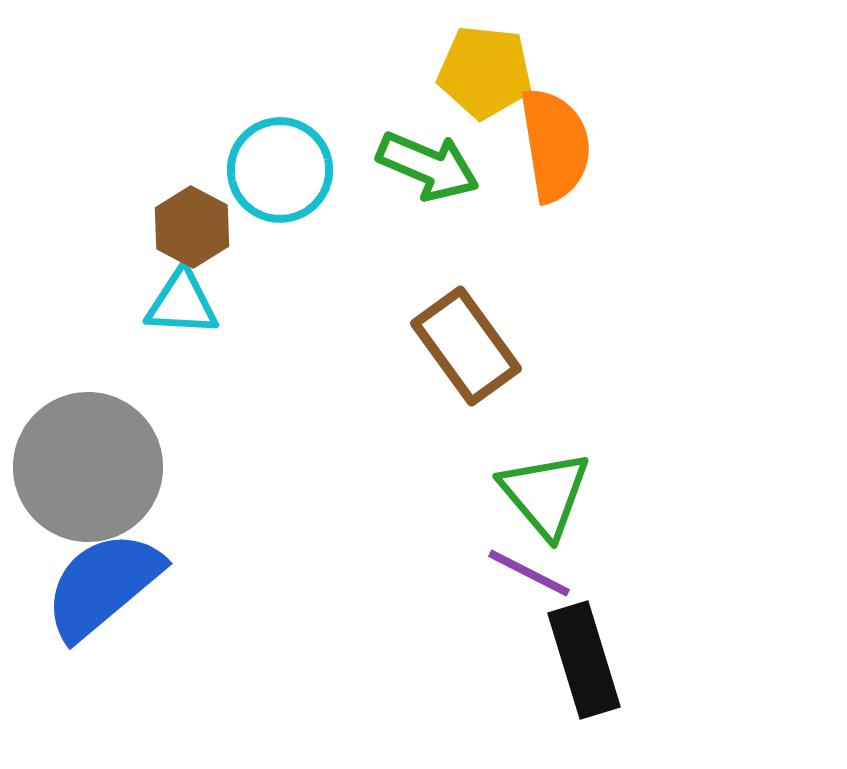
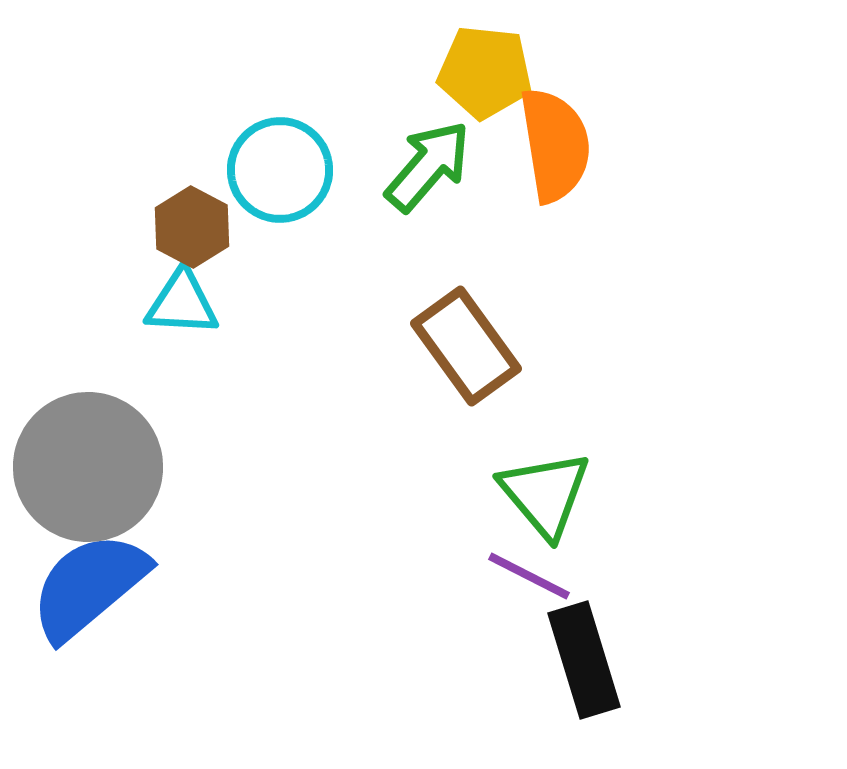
green arrow: rotated 72 degrees counterclockwise
purple line: moved 3 px down
blue semicircle: moved 14 px left, 1 px down
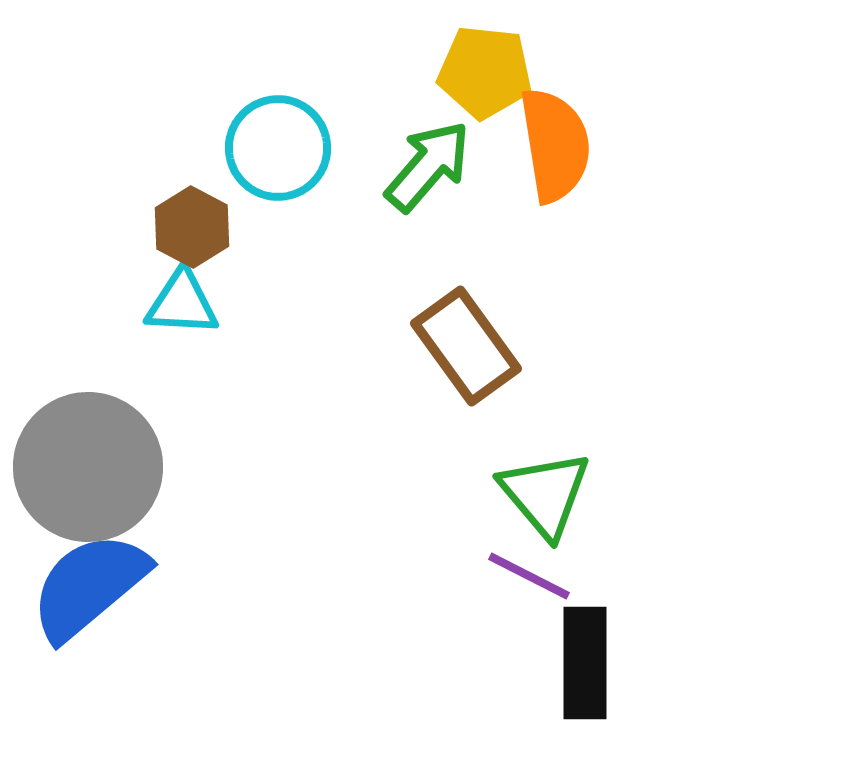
cyan circle: moved 2 px left, 22 px up
black rectangle: moved 1 px right, 3 px down; rotated 17 degrees clockwise
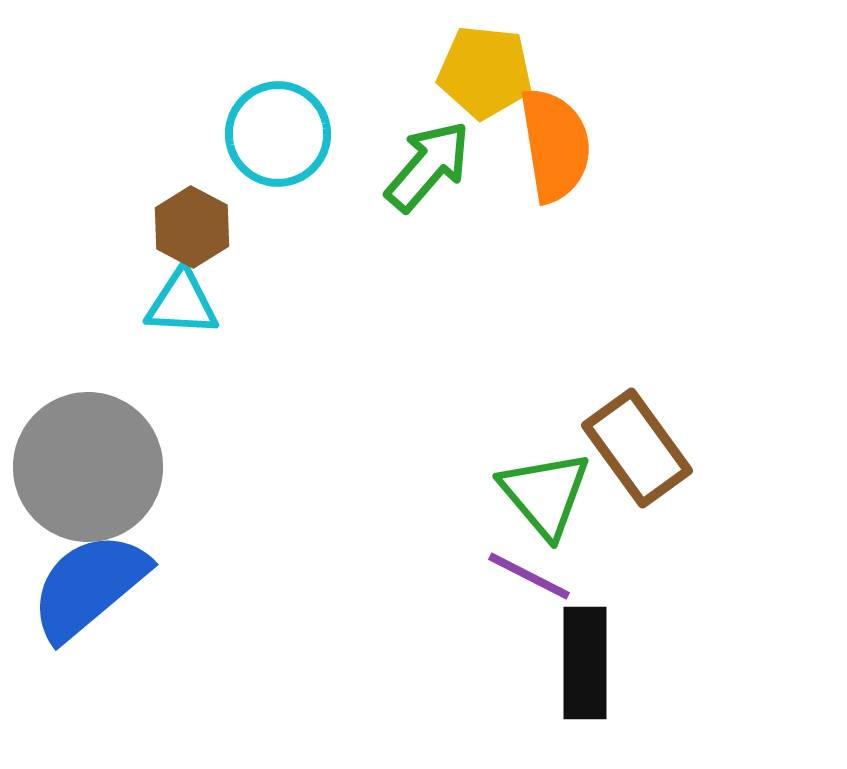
cyan circle: moved 14 px up
brown rectangle: moved 171 px right, 102 px down
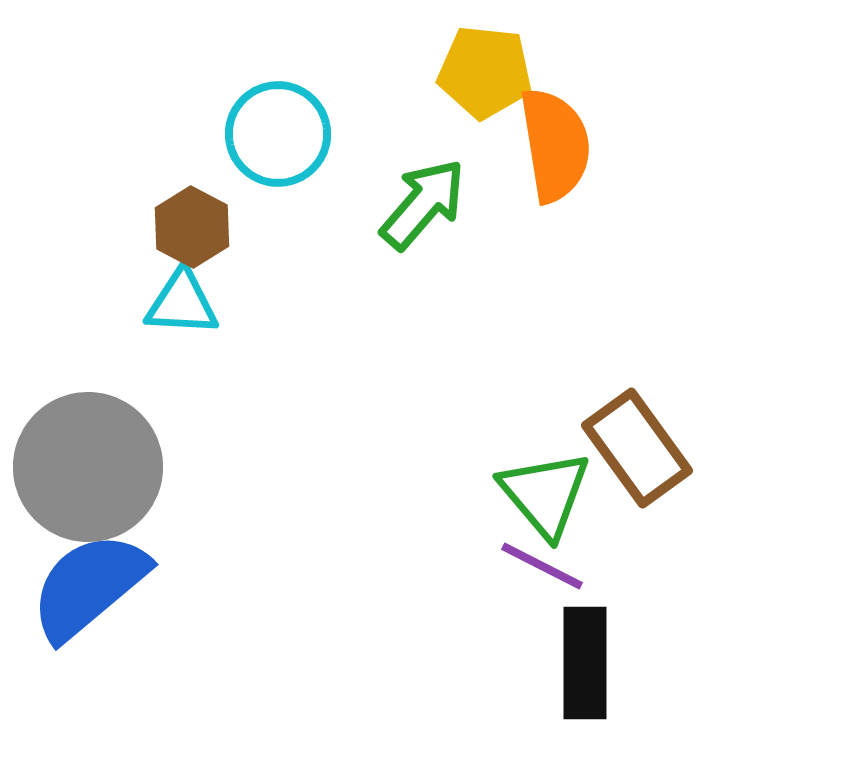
green arrow: moved 5 px left, 38 px down
purple line: moved 13 px right, 10 px up
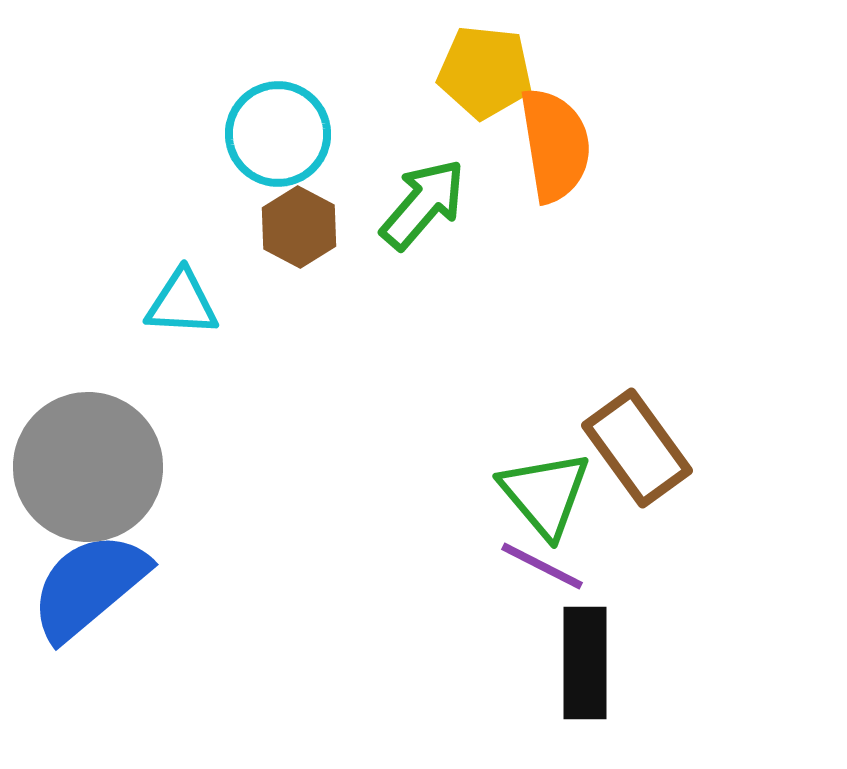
brown hexagon: moved 107 px right
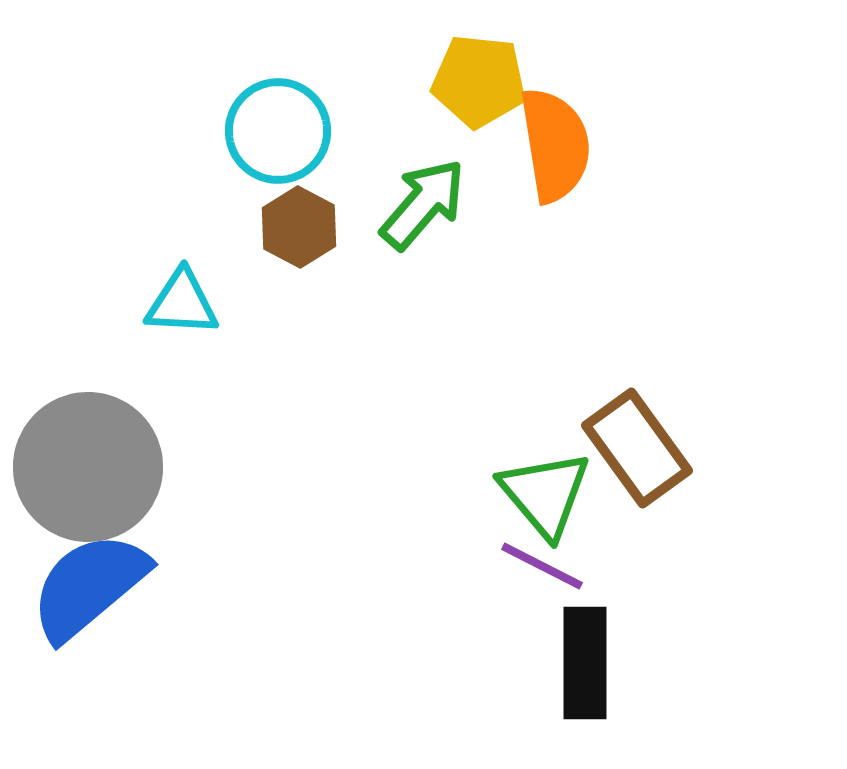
yellow pentagon: moved 6 px left, 9 px down
cyan circle: moved 3 px up
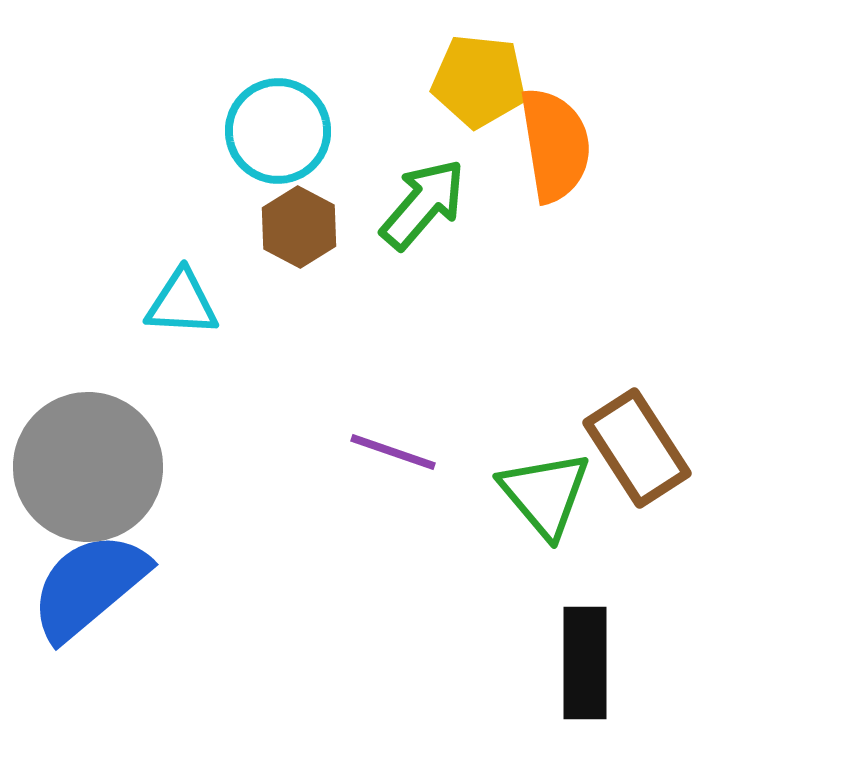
brown rectangle: rotated 3 degrees clockwise
purple line: moved 149 px left, 114 px up; rotated 8 degrees counterclockwise
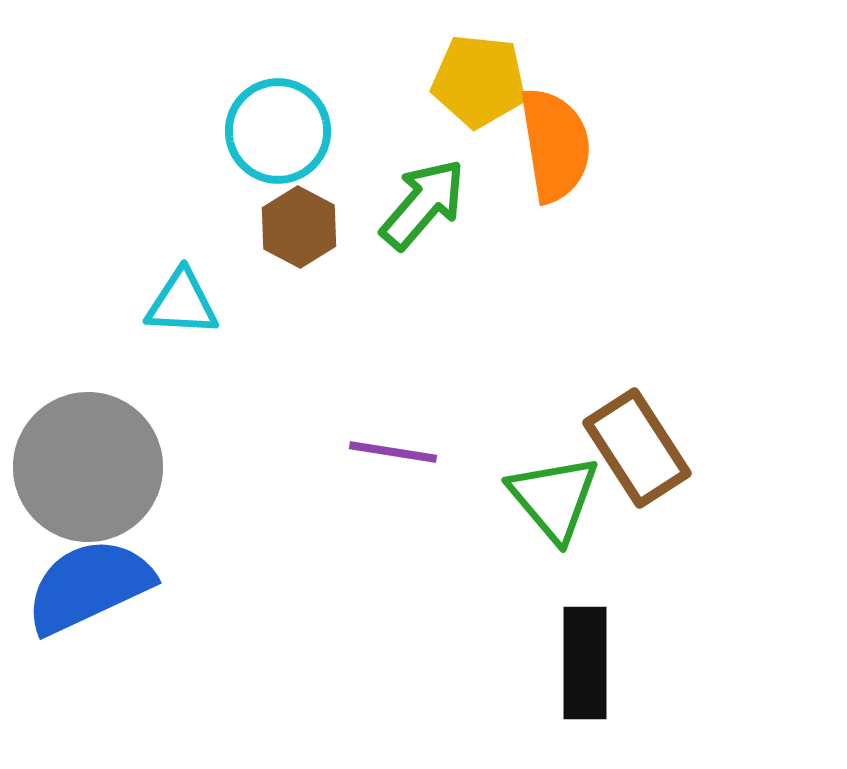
purple line: rotated 10 degrees counterclockwise
green triangle: moved 9 px right, 4 px down
blue semicircle: rotated 15 degrees clockwise
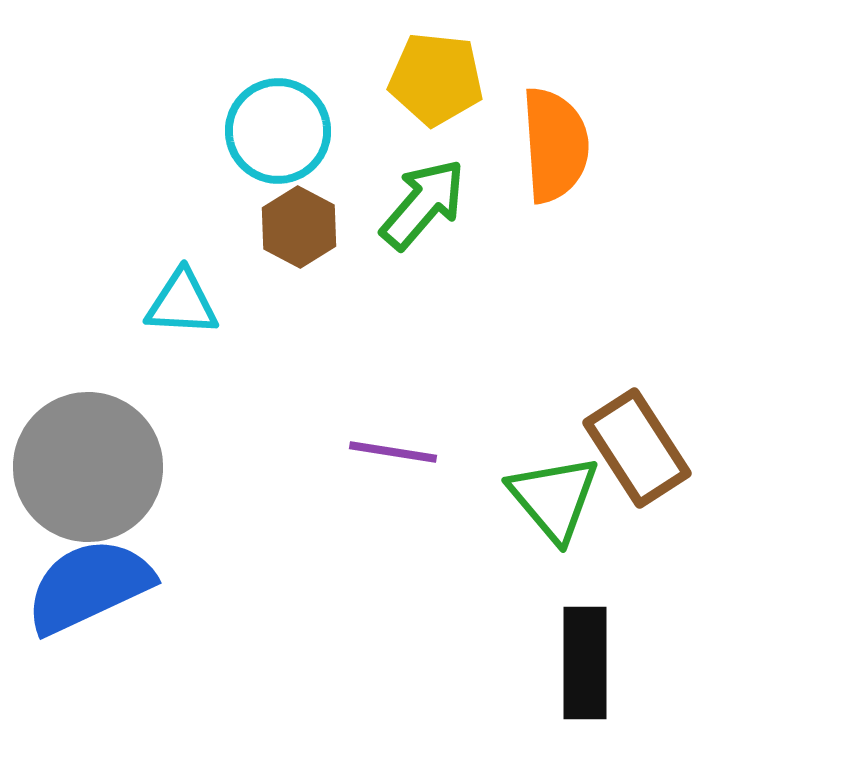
yellow pentagon: moved 43 px left, 2 px up
orange semicircle: rotated 5 degrees clockwise
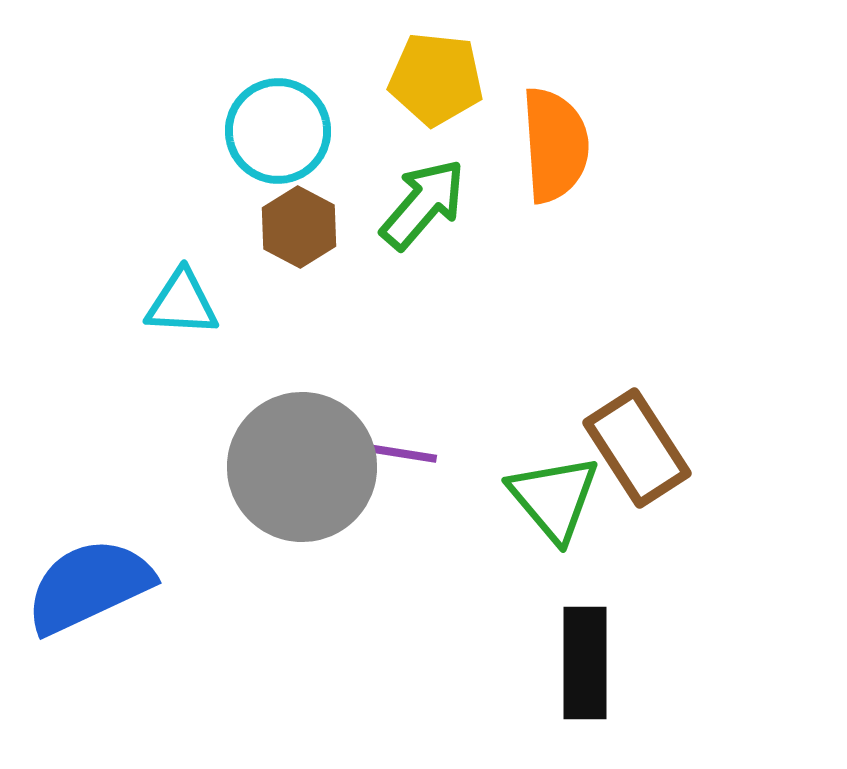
gray circle: moved 214 px right
